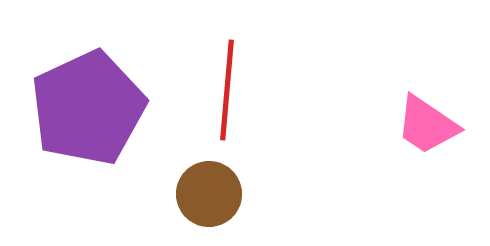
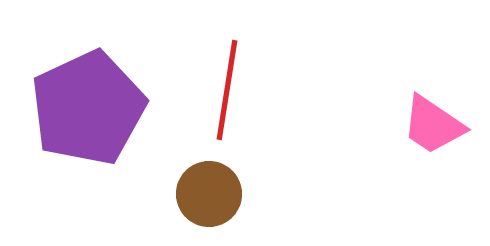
red line: rotated 4 degrees clockwise
pink trapezoid: moved 6 px right
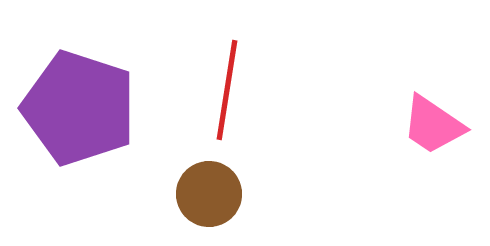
purple pentagon: moved 9 px left; rotated 29 degrees counterclockwise
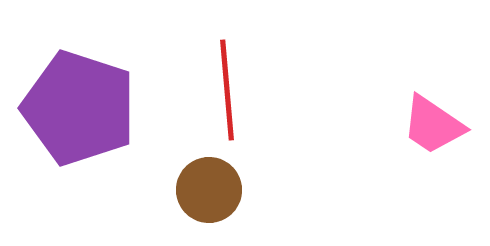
red line: rotated 14 degrees counterclockwise
brown circle: moved 4 px up
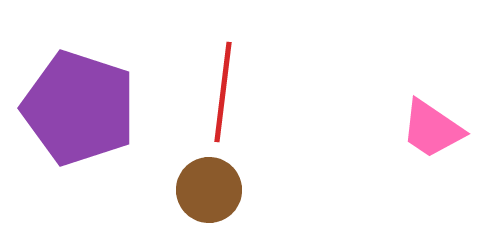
red line: moved 4 px left, 2 px down; rotated 12 degrees clockwise
pink trapezoid: moved 1 px left, 4 px down
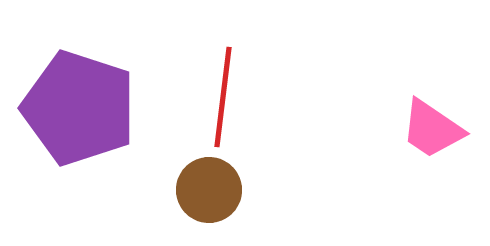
red line: moved 5 px down
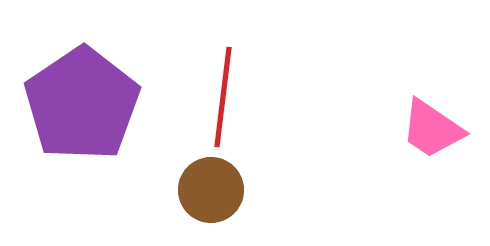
purple pentagon: moved 3 px right, 4 px up; rotated 20 degrees clockwise
brown circle: moved 2 px right
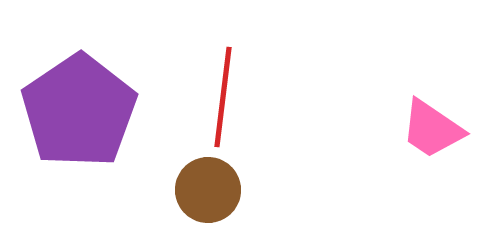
purple pentagon: moved 3 px left, 7 px down
brown circle: moved 3 px left
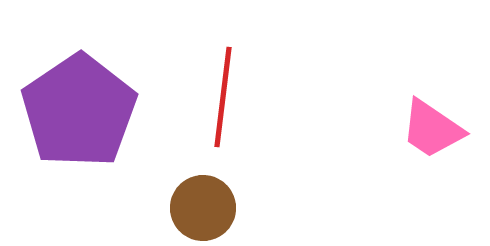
brown circle: moved 5 px left, 18 px down
